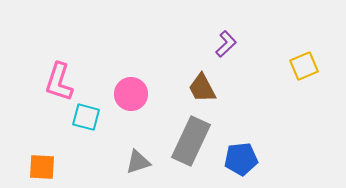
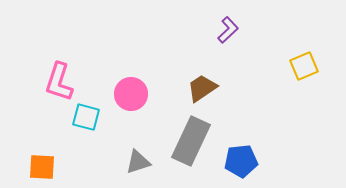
purple L-shape: moved 2 px right, 14 px up
brown trapezoid: rotated 84 degrees clockwise
blue pentagon: moved 2 px down
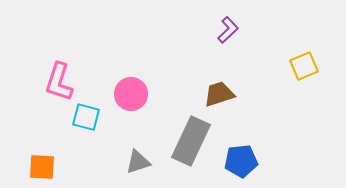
brown trapezoid: moved 17 px right, 6 px down; rotated 16 degrees clockwise
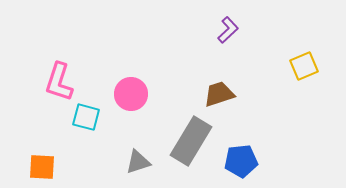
gray rectangle: rotated 6 degrees clockwise
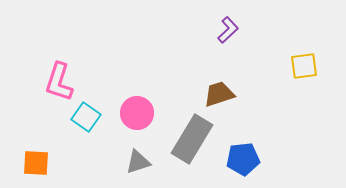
yellow square: rotated 16 degrees clockwise
pink circle: moved 6 px right, 19 px down
cyan square: rotated 20 degrees clockwise
gray rectangle: moved 1 px right, 2 px up
blue pentagon: moved 2 px right, 2 px up
orange square: moved 6 px left, 4 px up
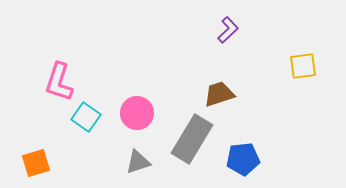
yellow square: moved 1 px left
orange square: rotated 20 degrees counterclockwise
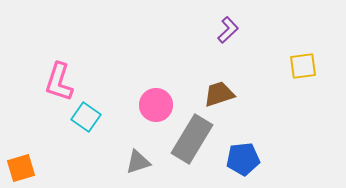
pink circle: moved 19 px right, 8 px up
orange square: moved 15 px left, 5 px down
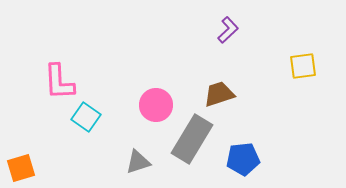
pink L-shape: rotated 21 degrees counterclockwise
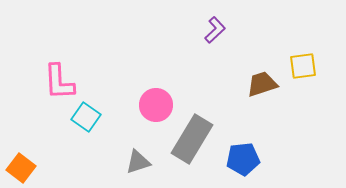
purple L-shape: moved 13 px left
brown trapezoid: moved 43 px right, 10 px up
orange square: rotated 36 degrees counterclockwise
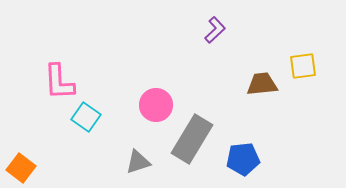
brown trapezoid: rotated 12 degrees clockwise
